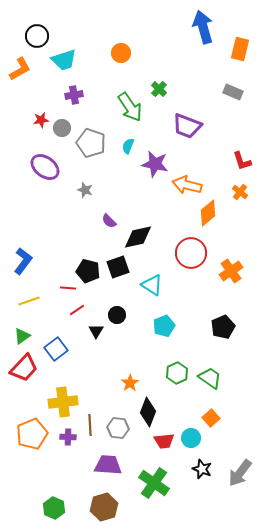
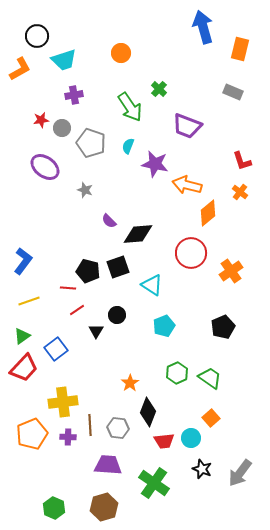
black diamond at (138, 237): moved 3 px up; rotated 8 degrees clockwise
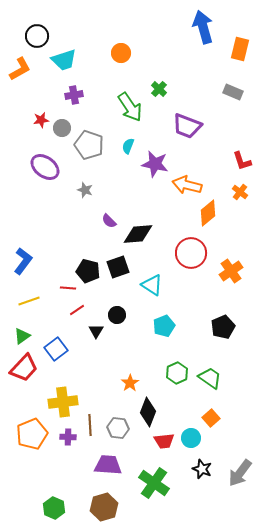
gray pentagon at (91, 143): moved 2 px left, 2 px down
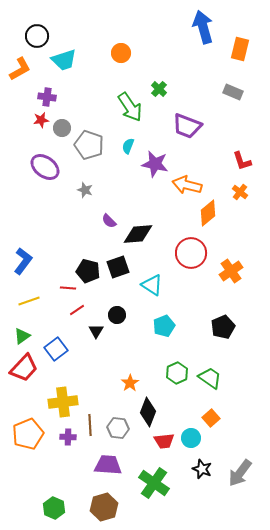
purple cross at (74, 95): moved 27 px left, 2 px down; rotated 18 degrees clockwise
orange pentagon at (32, 434): moved 4 px left
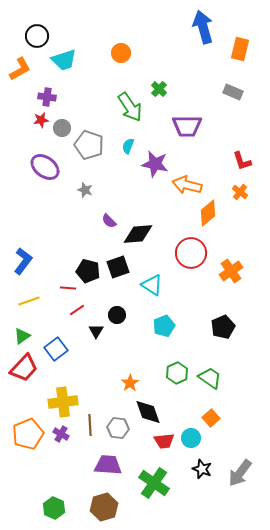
purple trapezoid at (187, 126): rotated 20 degrees counterclockwise
black diamond at (148, 412): rotated 40 degrees counterclockwise
purple cross at (68, 437): moved 7 px left, 3 px up; rotated 28 degrees clockwise
